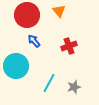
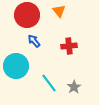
red cross: rotated 14 degrees clockwise
cyan line: rotated 66 degrees counterclockwise
gray star: rotated 16 degrees counterclockwise
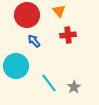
red cross: moved 1 px left, 11 px up
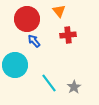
red circle: moved 4 px down
cyan circle: moved 1 px left, 1 px up
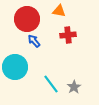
orange triangle: rotated 40 degrees counterclockwise
cyan circle: moved 2 px down
cyan line: moved 2 px right, 1 px down
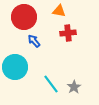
red circle: moved 3 px left, 2 px up
red cross: moved 2 px up
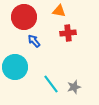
gray star: rotated 16 degrees clockwise
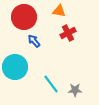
red cross: rotated 21 degrees counterclockwise
gray star: moved 1 px right, 3 px down; rotated 16 degrees clockwise
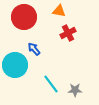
blue arrow: moved 8 px down
cyan circle: moved 2 px up
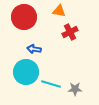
red cross: moved 2 px right, 1 px up
blue arrow: rotated 40 degrees counterclockwise
cyan circle: moved 11 px right, 7 px down
cyan line: rotated 36 degrees counterclockwise
gray star: moved 1 px up
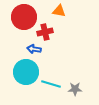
red cross: moved 25 px left; rotated 14 degrees clockwise
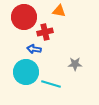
gray star: moved 25 px up
